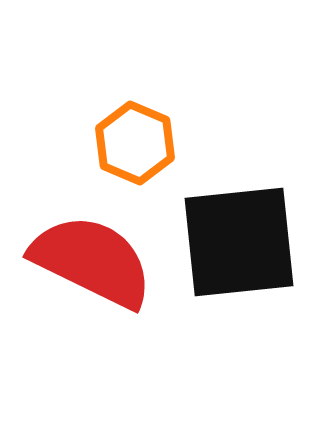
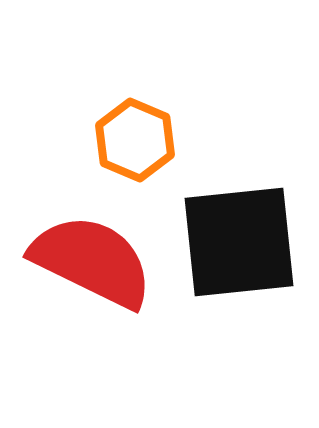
orange hexagon: moved 3 px up
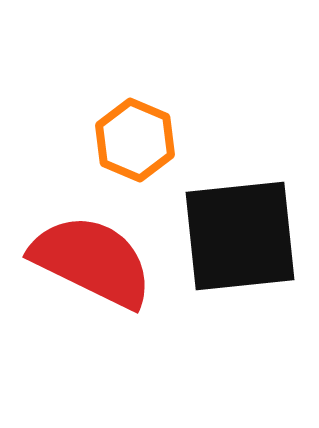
black square: moved 1 px right, 6 px up
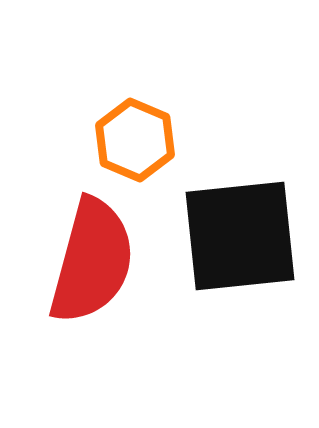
red semicircle: rotated 79 degrees clockwise
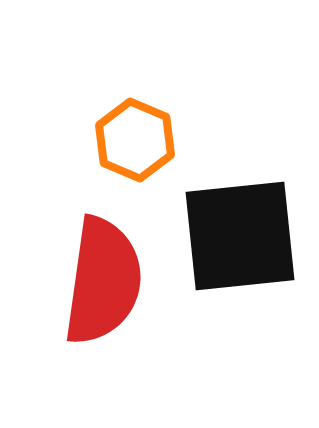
red semicircle: moved 11 px right, 20 px down; rotated 7 degrees counterclockwise
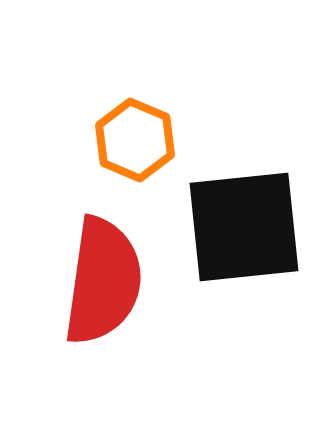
black square: moved 4 px right, 9 px up
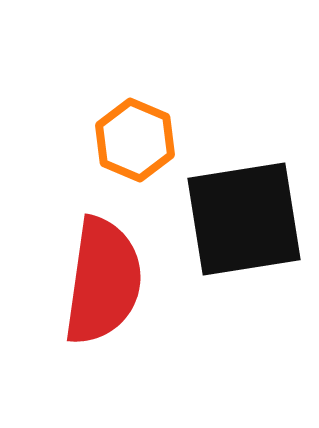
black square: moved 8 px up; rotated 3 degrees counterclockwise
